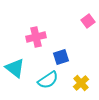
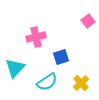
cyan triangle: rotated 35 degrees clockwise
cyan semicircle: moved 1 px left, 2 px down
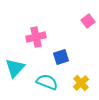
cyan semicircle: rotated 125 degrees counterclockwise
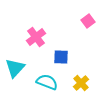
pink cross: rotated 24 degrees counterclockwise
blue square: rotated 21 degrees clockwise
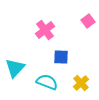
pink cross: moved 9 px right, 7 px up
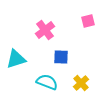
pink square: rotated 24 degrees clockwise
cyan triangle: moved 1 px right, 9 px up; rotated 30 degrees clockwise
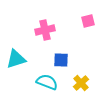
pink cross: rotated 24 degrees clockwise
blue square: moved 3 px down
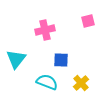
cyan triangle: rotated 35 degrees counterclockwise
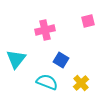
blue square: rotated 28 degrees clockwise
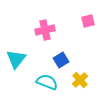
blue square: rotated 28 degrees clockwise
yellow cross: moved 1 px left, 3 px up
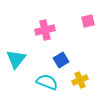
yellow cross: rotated 21 degrees clockwise
